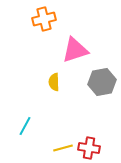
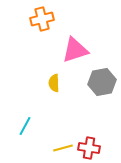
orange cross: moved 2 px left
yellow semicircle: moved 1 px down
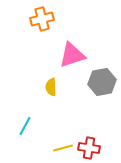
pink triangle: moved 3 px left, 5 px down
yellow semicircle: moved 3 px left, 4 px down
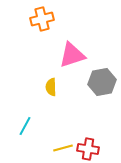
red cross: moved 1 px left, 1 px down
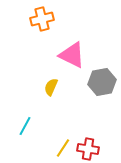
pink triangle: rotated 44 degrees clockwise
yellow semicircle: rotated 24 degrees clockwise
yellow line: rotated 42 degrees counterclockwise
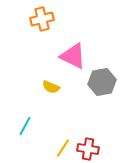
pink triangle: moved 1 px right, 1 px down
yellow semicircle: rotated 90 degrees counterclockwise
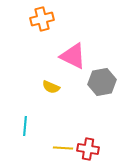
cyan line: rotated 24 degrees counterclockwise
yellow line: rotated 60 degrees clockwise
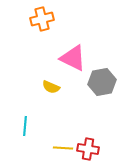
pink triangle: moved 2 px down
